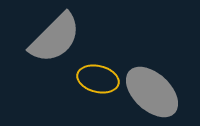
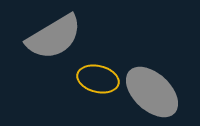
gray semicircle: moved 1 px left, 1 px up; rotated 14 degrees clockwise
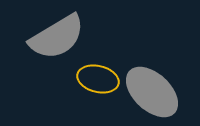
gray semicircle: moved 3 px right
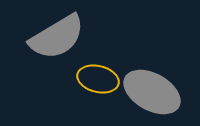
gray ellipse: rotated 14 degrees counterclockwise
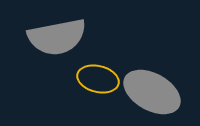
gray semicircle: rotated 20 degrees clockwise
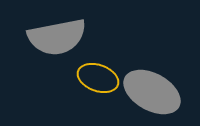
yellow ellipse: moved 1 px up; rotated 6 degrees clockwise
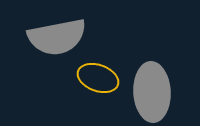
gray ellipse: rotated 58 degrees clockwise
